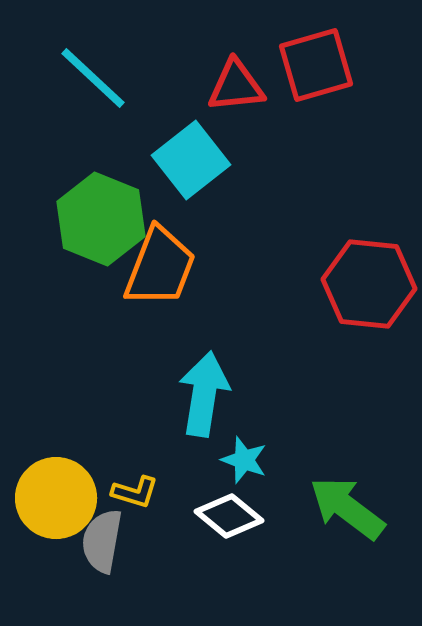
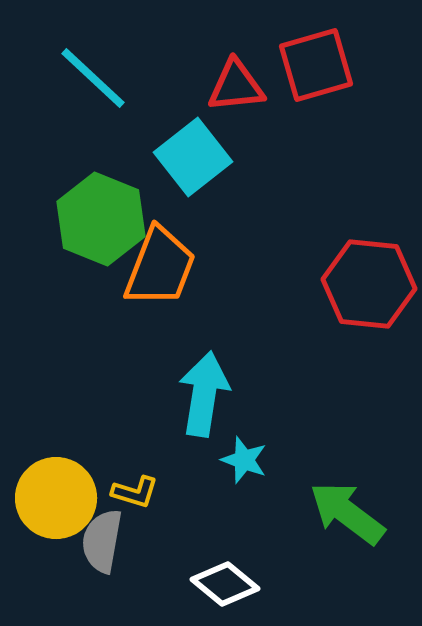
cyan square: moved 2 px right, 3 px up
green arrow: moved 5 px down
white diamond: moved 4 px left, 68 px down
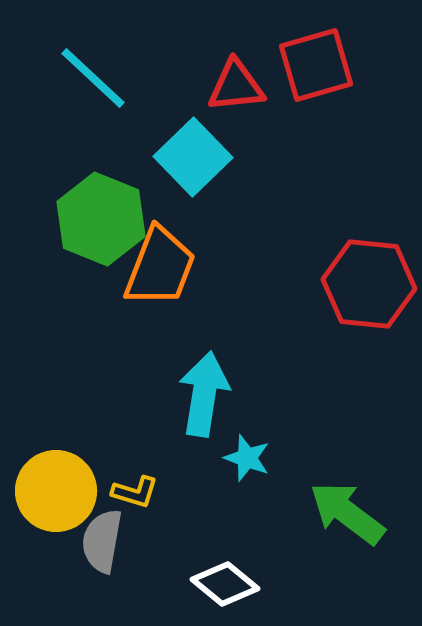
cyan square: rotated 6 degrees counterclockwise
cyan star: moved 3 px right, 2 px up
yellow circle: moved 7 px up
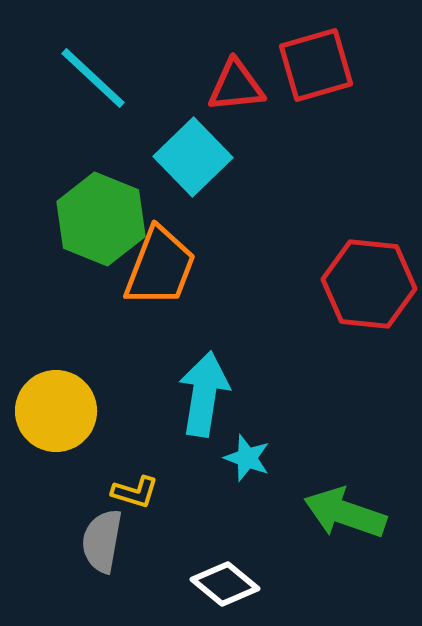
yellow circle: moved 80 px up
green arrow: moved 2 px left; rotated 18 degrees counterclockwise
